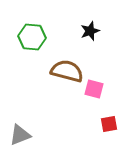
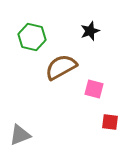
green hexagon: rotated 8 degrees clockwise
brown semicircle: moved 6 px left, 4 px up; rotated 44 degrees counterclockwise
red square: moved 1 px right, 2 px up; rotated 18 degrees clockwise
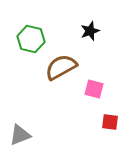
green hexagon: moved 1 px left, 2 px down
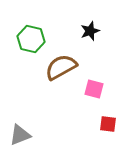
red square: moved 2 px left, 2 px down
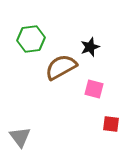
black star: moved 16 px down
green hexagon: rotated 20 degrees counterclockwise
red square: moved 3 px right
gray triangle: moved 2 px down; rotated 45 degrees counterclockwise
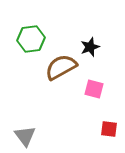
red square: moved 2 px left, 5 px down
gray triangle: moved 5 px right, 1 px up
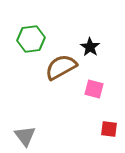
black star: rotated 18 degrees counterclockwise
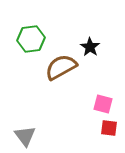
pink square: moved 9 px right, 15 px down
red square: moved 1 px up
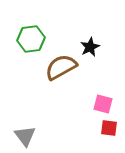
black star: rotated 12 degrees clockwise
